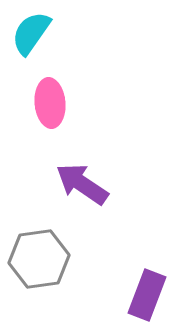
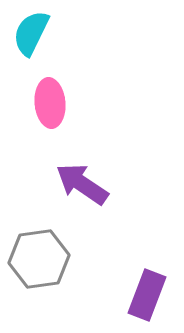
cyan semicircle: rotated 9 degrees counterclockwise
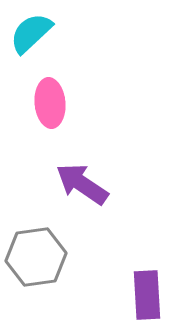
cyan semicircle: rotated 21 degrees clockwise
gray hexagon: moved 3 px left, 2 px up
purple rectangle: rotated 24 degrees counterclockwise
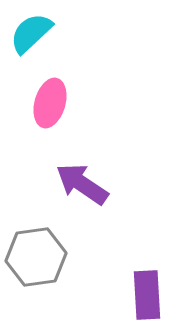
pink ellipse: rotated 21 degrees clockwise
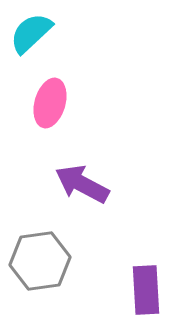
purple arrow: rotated 6 degrees counterclockwise
gray hexagon: moved 4 px right, 4 px down
purple rectangle: moved 1 px left, 5 px up
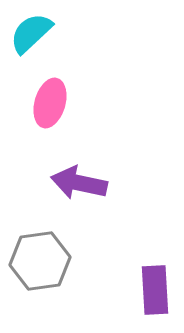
purple arrow: moved 3 px left, 1 px up; rotated 16 degrees counterclockwise
purple rectangle: moved 9 px right
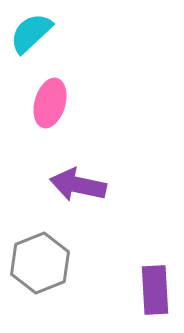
purple arrow: moved 1 px left, 2 px down
gray hexagon: moved 2 px down; rotated 14 degrees counterclockwise
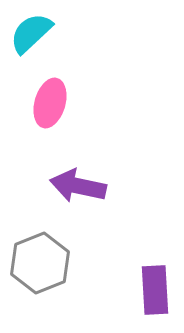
purple arrow: moved 1 px down
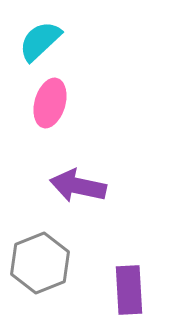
cyan semicircle: moved 9 px right, 8 px down
purple rectangle: moved 26 px left
